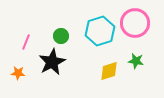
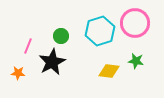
pink line: moved 2 px right, 4 px down
yellow diamond: rotated 25 degrees clockwise
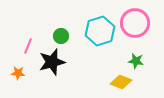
black star: rotated 12 degrees clockwise
yellow diamond: moved 12 px right, 11 px down; rotated 15 degrees clockwise
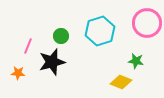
pink circle: moved 12 px right
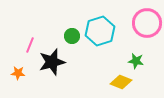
green circle: moved 11 px right
pink line: moved 2 px right, 1 px up
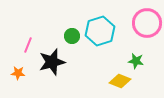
pink line: moved 2 px left
yellow diamond: moved 1 px left, 1 px up
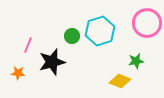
green star: rotated 21 degrees counterclockwise
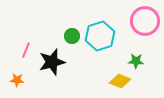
pink circle: moved 2 px left, 2 px up
cyan hexagon: moved 5 px down
pink line: moved 2 px left, 5 px down
green star: rotated 14 degrees clockwise
orange star: moved 1 px left, 7 px down
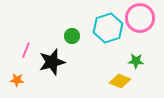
pink circle: moved 5 px left, 3 px up
cyan hexagon: moved 8 px right, 8 px up
